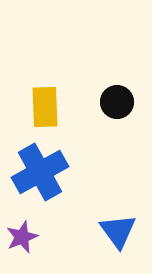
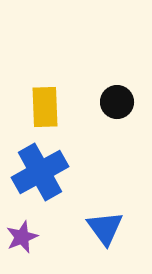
blue triangle: moved 13 px left, 3 px up
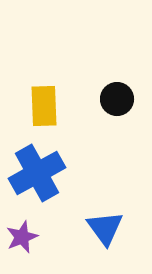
black circle: moved 3 px up
yellow rectangle: moved 1 px left, 1 px up
blue cross: moved 3 px left, 1 px down
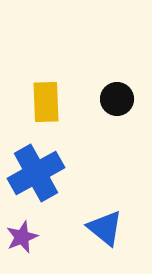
yellow rectangle: moved 2 px right, 4 px up
blue cross: moved 1 px left
blue triangle: rotated 15 degrees counterclockwise
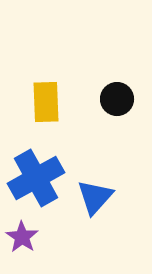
blue cross: moved 5 px down
blue triangle: moved 10 px left, 31 px up; rotated 33 degrees clockwise
purple star: rotated 16 degrees counterclockwise
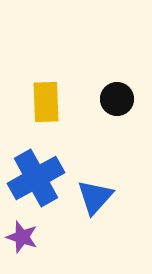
purple star: rotated 16 degrees counterclockwise
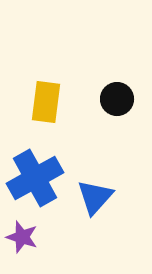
yellow rectangle: rotated 9 degrees clockwise
blue cross: moved 1 px left
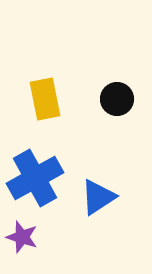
yellow rectangle: moved 1 px left, 3 px up; rotated 18 degrees counterclockwise
blue triangle: moved 3 px right; rotated 15 degrees clockwise
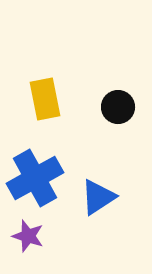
black circle: moved 1 px right, 8 px down
purple star: moved 6 px right, 1 px up
